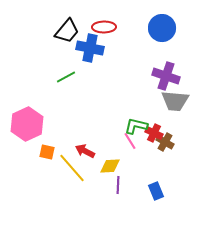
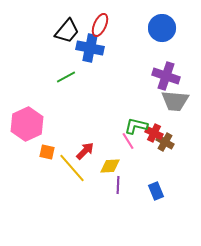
red ellipse: moved 4 px left, 2 px up; rotated 65 degrees counterclockwise
pink line: moved 2 px left
red arrow: rotated 108 degrees clockwise
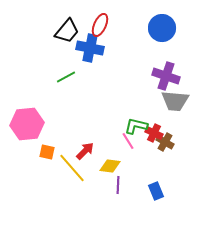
pink hexagon: rotated 20 degrees clockwise
yellow diamond: rotated 10 degrees clockwise
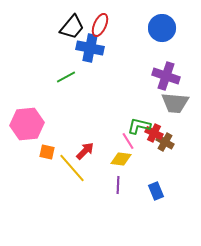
black trapezoid: moved 5 px right, 4 px up
gray trapezoid: moved 2 px down
green L-shape: moved 3 px right
yellow diamond: moved 11 px right, 7 px up
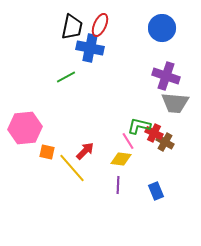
black trapezoid: rotated 28 degrees counterclockwise
pink hexagon: moved 2 px left, 4 px down
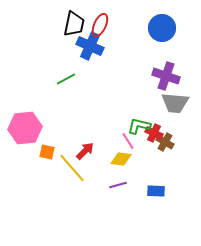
black trapezoid: moved 2 px right, 3 px up
blue cross: moved 2 px up; rotated 12 degrees clockwise
green line: moved 2 px down
purple line: rotated 72 degrees clockwise
blue rectangle: rotated 66 degrees counterclockwise
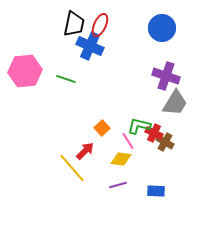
green line: rotated 48 degrees clockwise
gray trapezoid: rotated 64 degrees counterclockwise
pink hexagon: moved 57 px up
orange square: moved 55 px right, 24 px up; rotated 35 degrees clockwise
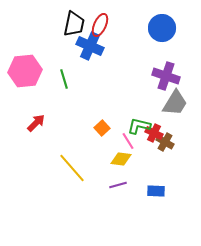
green line: moved 2 px left; rotated 54 degrees clockwise
red arrow: moved 49 px left, 28 px up
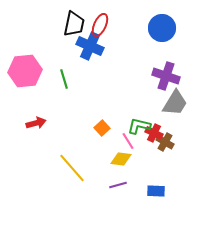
red arrow: rotated 30 degrees clockwise
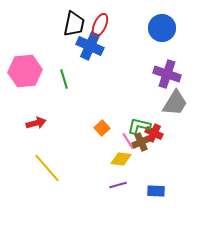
purple cross: moved 1 px right, 2 px up
brown cross: moved 24 px left; rotated 36 degrees clockwise
yellow line: moved 25 px left
